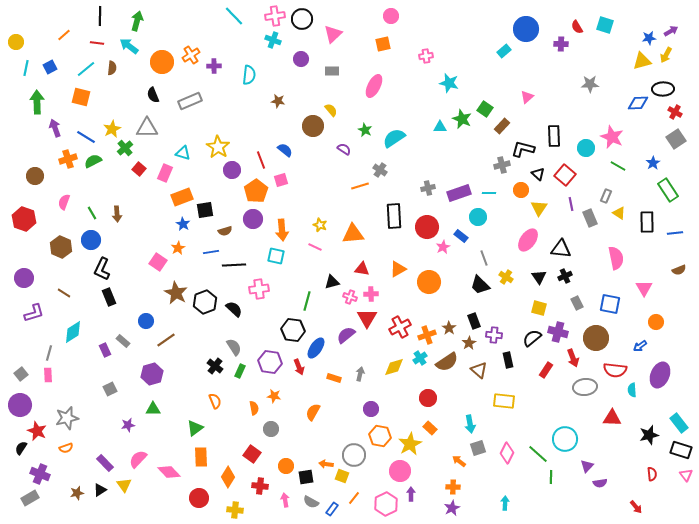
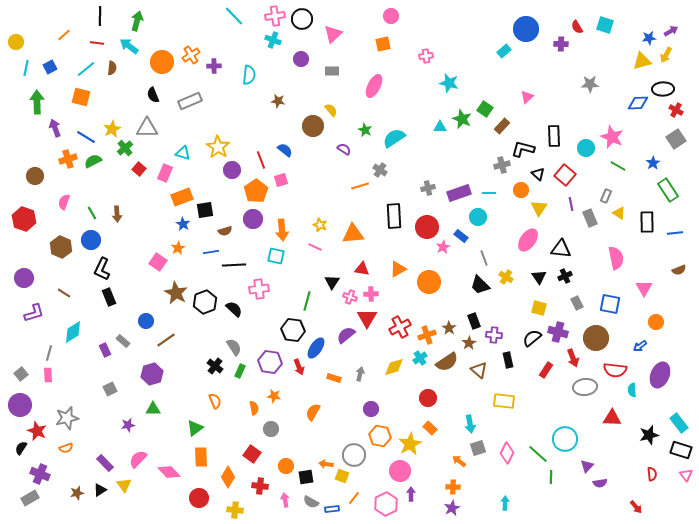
red cross at (675, 112): moved 1 px right, 2 px up
black triangle at (332, 282): rotated 42 degrees counterclockwise
blue rectangle at (332, 509): rotated 48 degrees clockwise
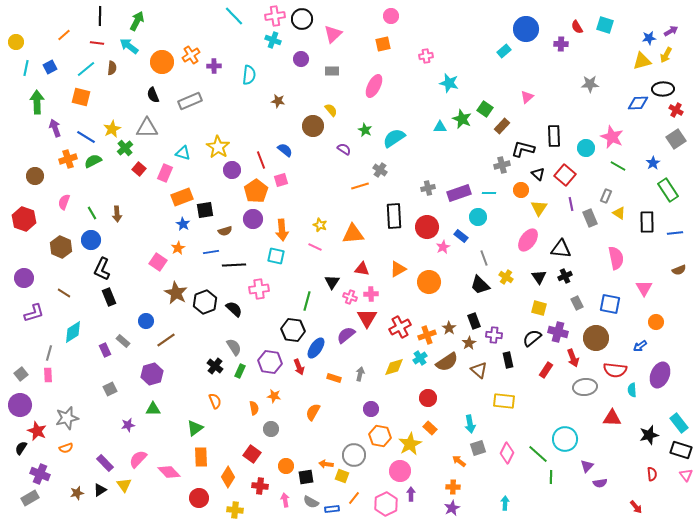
green arrow at (137, 21): rotated 12 degrees clockwise
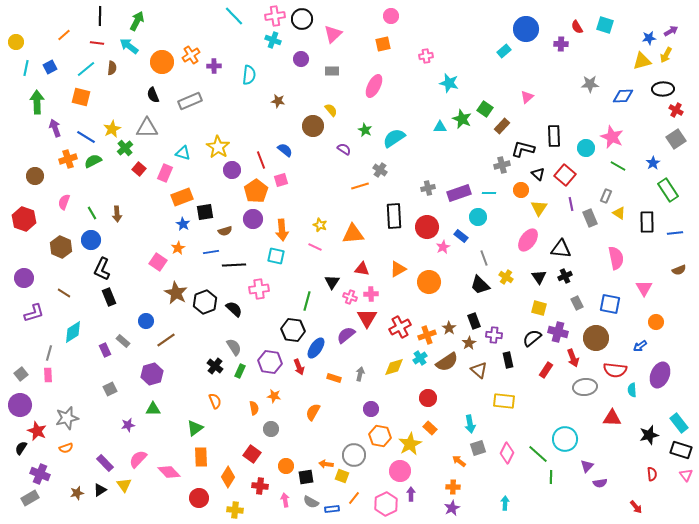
blue diamond at (638, 103): moved 15 px left, 7 px up
black square at (205, 210): moved 2 px down
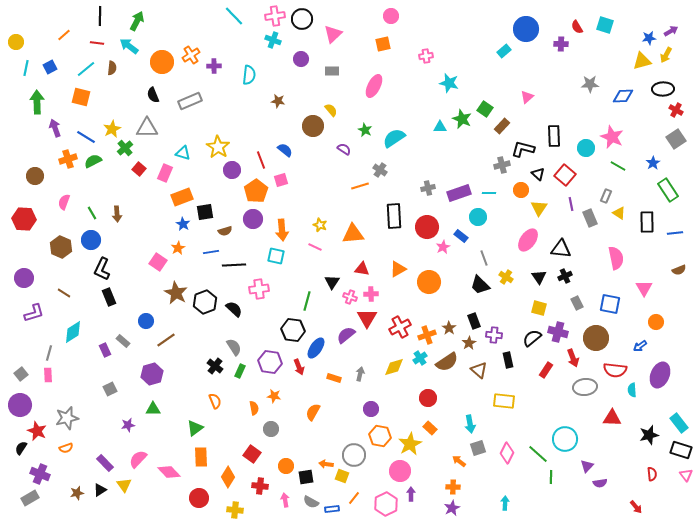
red hexagon at (24, 219): rotated 15 degrees counterclockwise
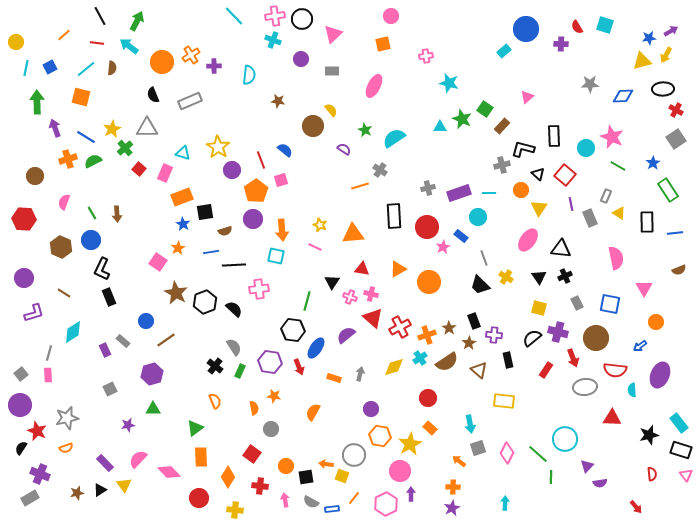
black line at (100, 16): rotated 30 degrees counterclockwise
pink cross at (371, 294): rotated 16 degrees clockwise
red triangle at (367, 318): moved 6 px right; rotated 20 degrees counterclockwise
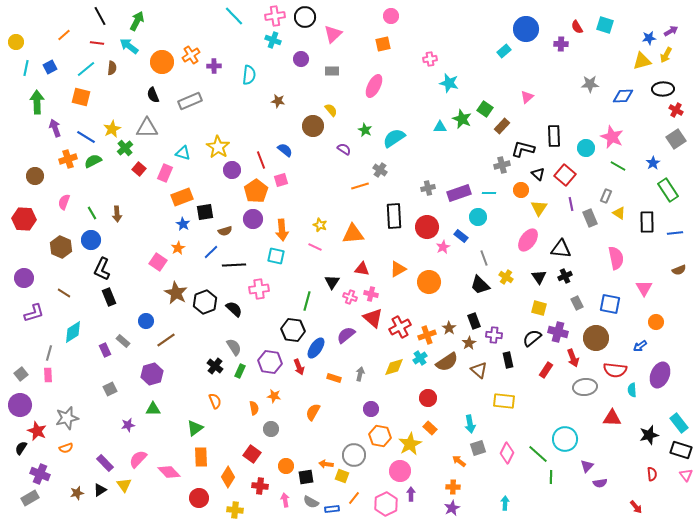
black circle at (302, 19): moved 3 px right, 2 px up
pink cross at (426, 56): moved 4 px right, 3 px down
blue line at (211, 252): rotated 35 degrees counterclockwise
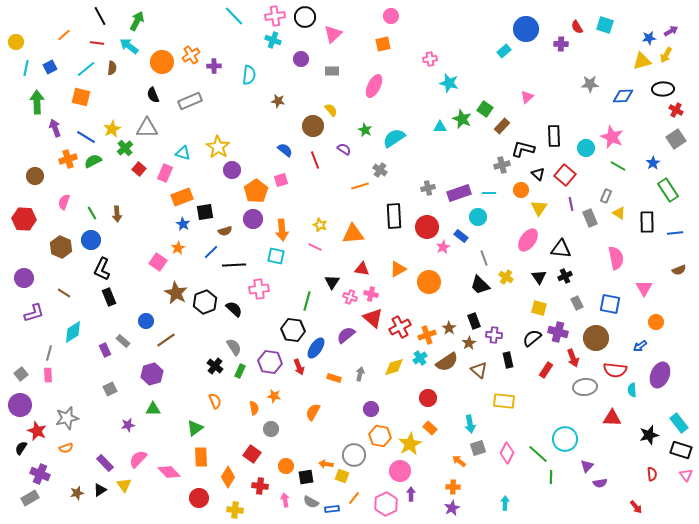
red line at (261, 160): moved 54 px right
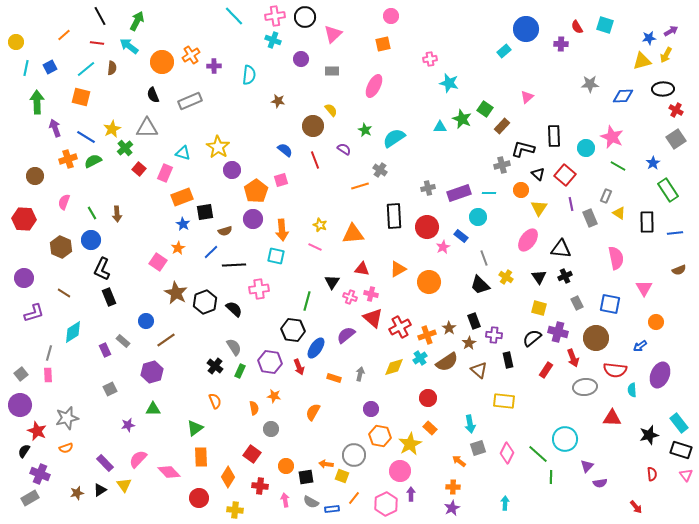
purple hexagon at (152, 374): moved 2 px up
black semicircle at (21, 448): moved 3 px right, 3 px down
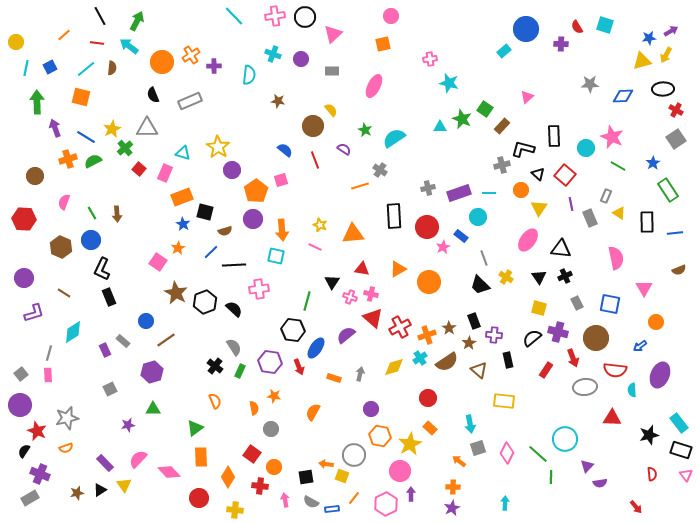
cyan cross at (273, 40): moved 14 px down
black square at (205, 212): rotated 24 degrees clockwise
orange circle at (286, 466): moved 12 px left, 1 px down
